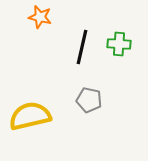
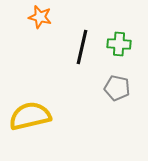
gray pentagon: moved 28 px right, 12 px up
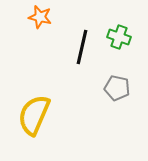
green cross: moved 7 px up; rotated 15 degrees clockwise
yellow semicircle: moved 4 px right, 1 px up; rotated 54 degrees counterclockwise
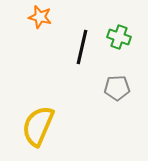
gray pentagon: rotated 15 degrees counterclockwise
yellow semicircle: moved 4 px right, 11 px down
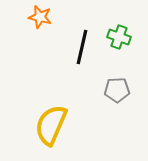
gray pentagon: moved 2 px down
yellow semicircle: moved 13 px right, 1 px up
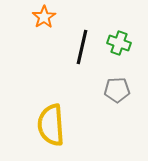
orange star: moved 4 px right; rotated 25 degrees clockwise
green cross: moved 6 px down
yellow semicircle: rotated 27 degrees counterclockwise
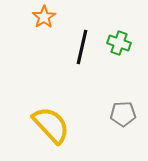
gray pentagon: moved 6 px right, 24 px down
yellow semicircle: rotated 141 degrees clockwise
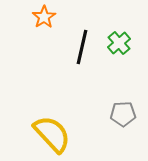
green cross: rotated 30 degrees clockwise
yellow semicircle: moved 1 px right, 9 px down
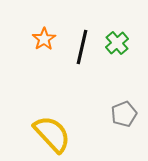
orange star: moved 22 px down
green cross: moved 2 px left
gray pentagon: moved 1 px right; rotated 20 degrees counterclockwise
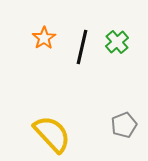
orange star: moved 1 px up
green cross: moved 1 px up
gray pentagon: moved 11 px down
